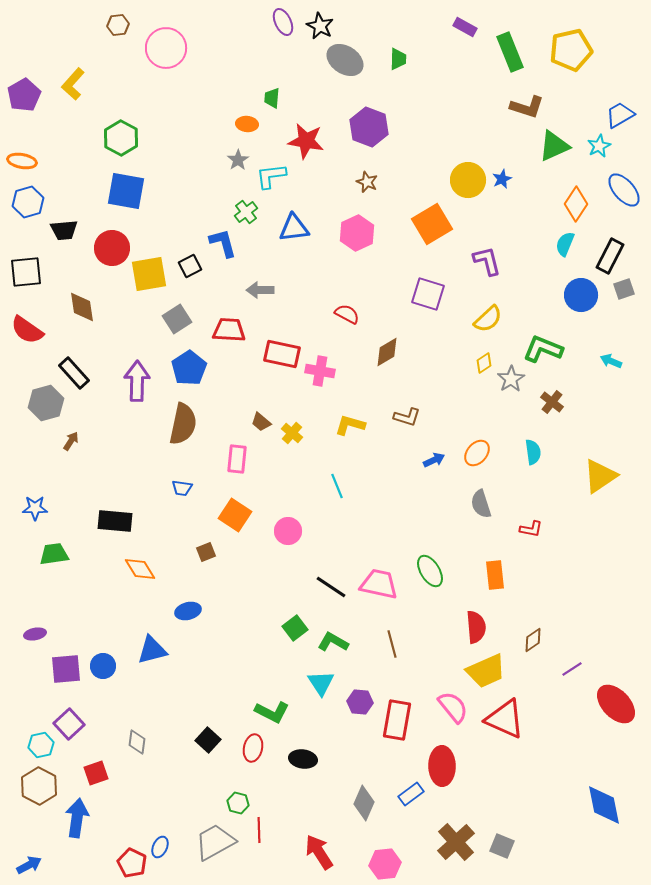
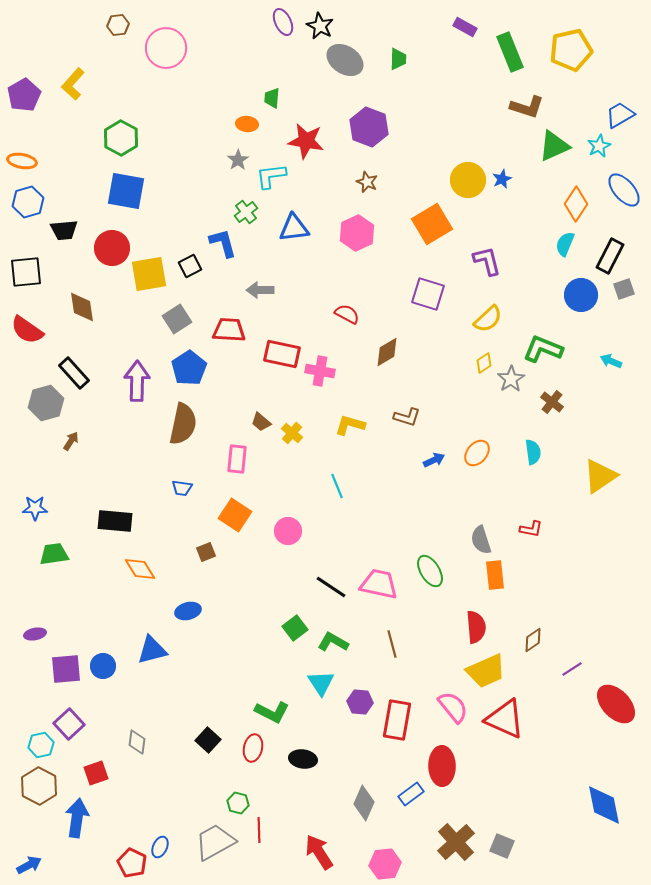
gray semicircle at (481, 504): moved 36 px down
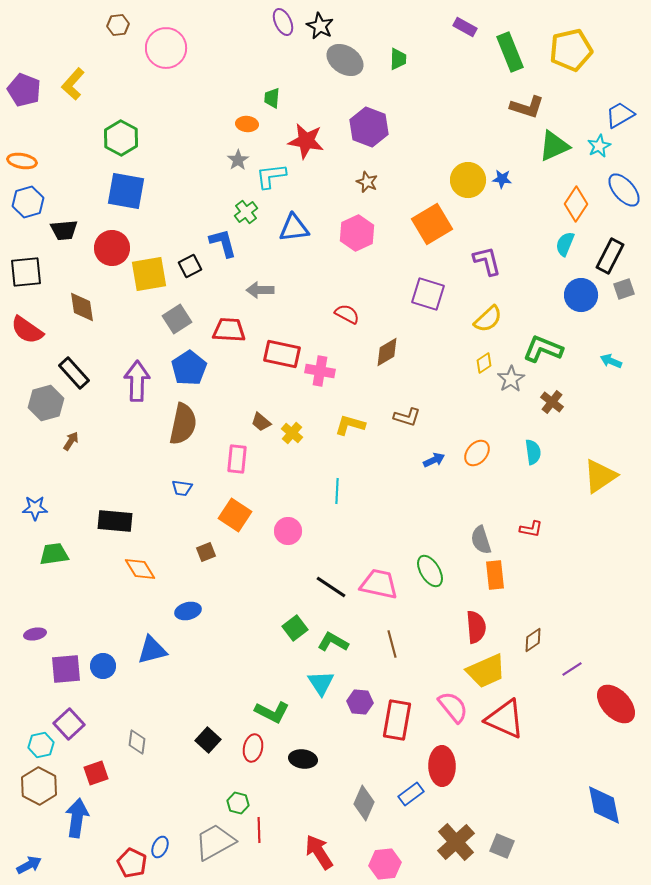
purple pentagon at (24, 95): moved 5 px up; rotated 20 degrees counterclockwise
blue star at (502, 179): rotated 30 degrees clockwise
cyan line at (337, 486): moved 5 px down; rotated 25 degrees clockwise
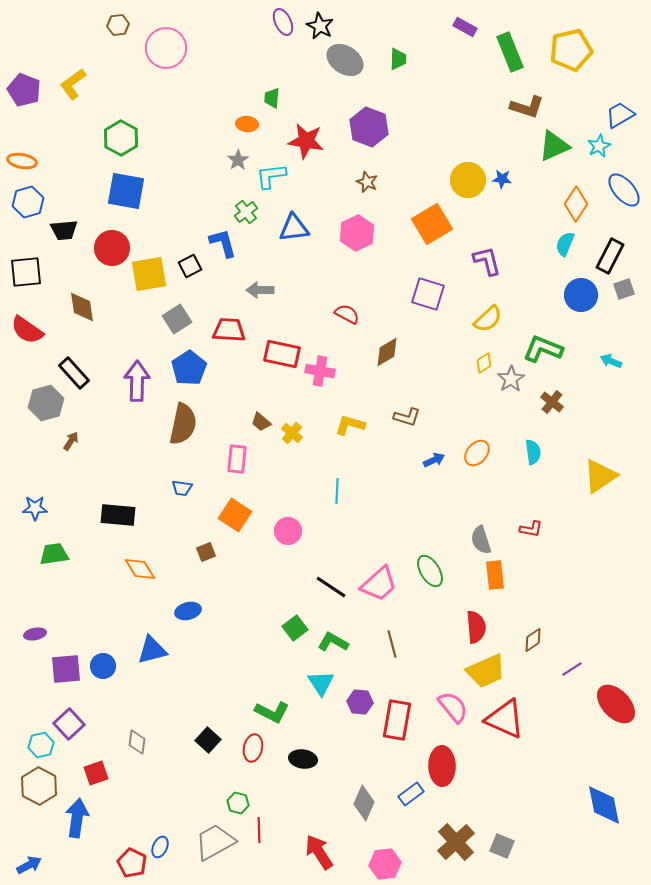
yellow L-shape at (73, 84): rotated 12 degrees clockwise
black rectangle at (115, 521): moved 3 px right, 6 px up
pink trapezoid at (379, 584): rotated 126 degrees clockwise
